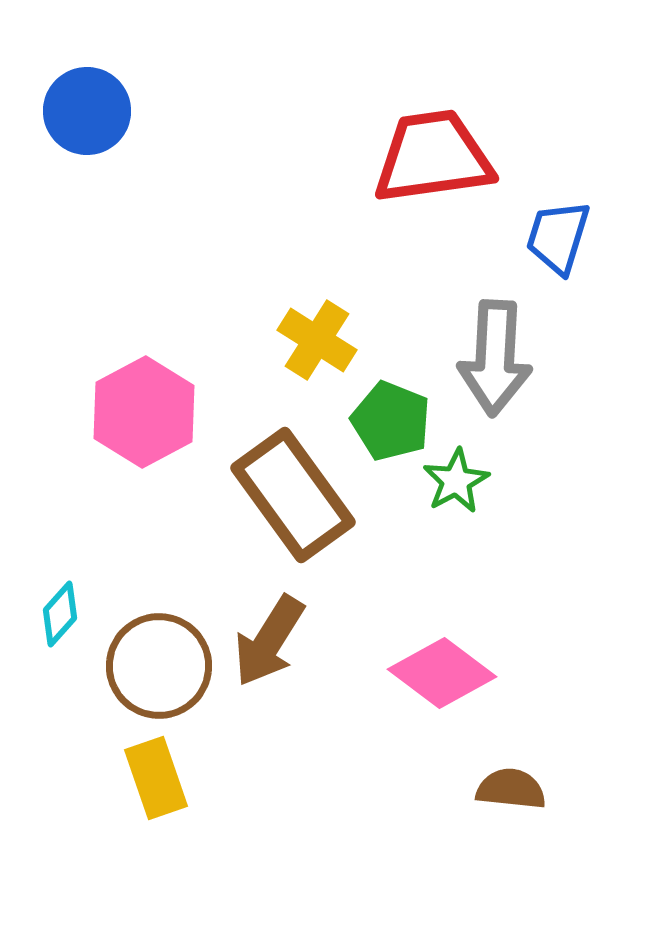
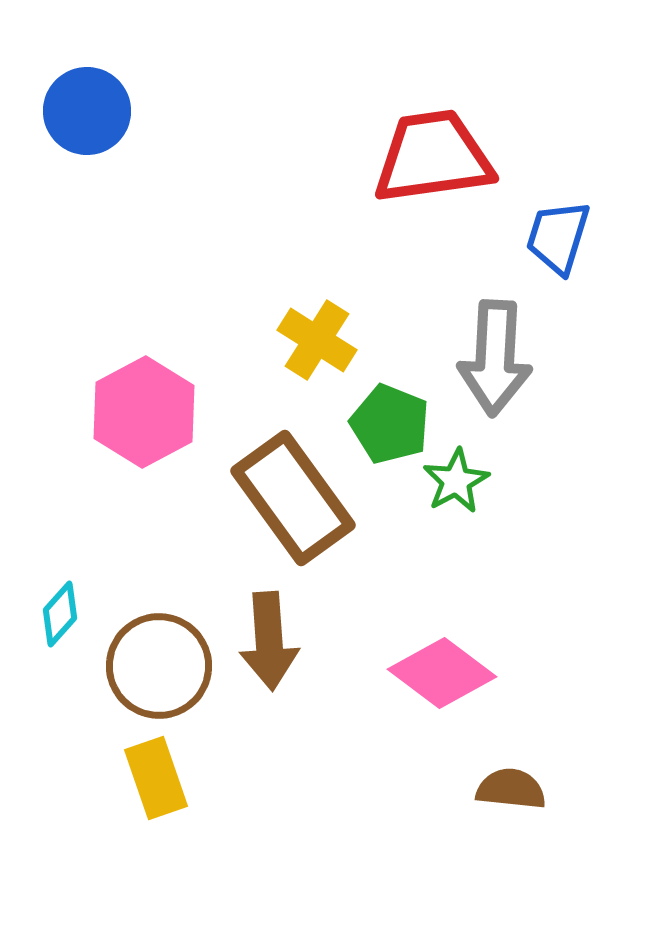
green pentagon: moved 1 px left, 3 px down
brown rectangle: moved 3 px down
brown arrow: rotated 36 degrees counterclockwise
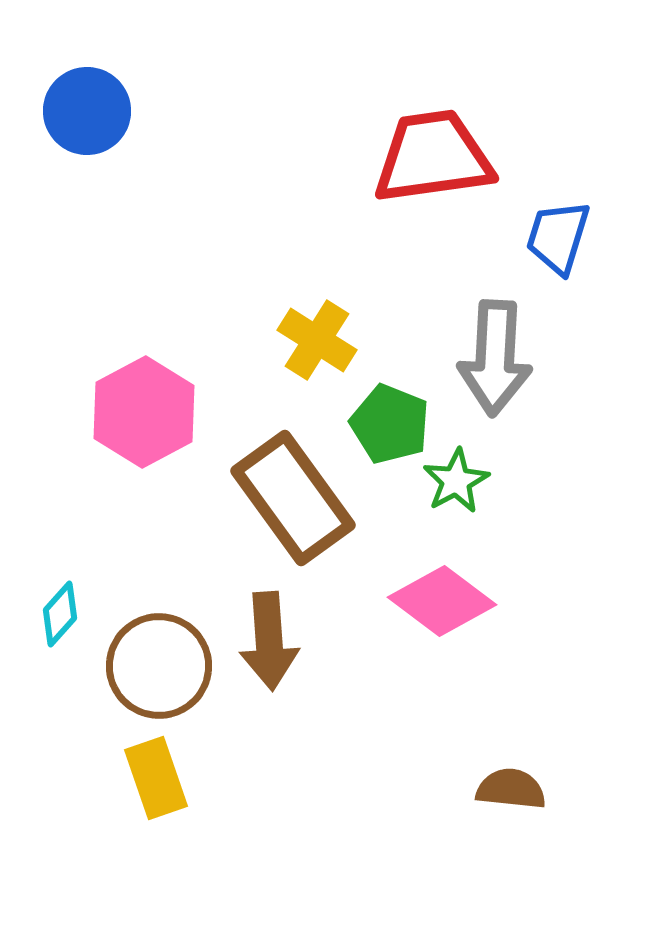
pink diamond: moved 72 px up
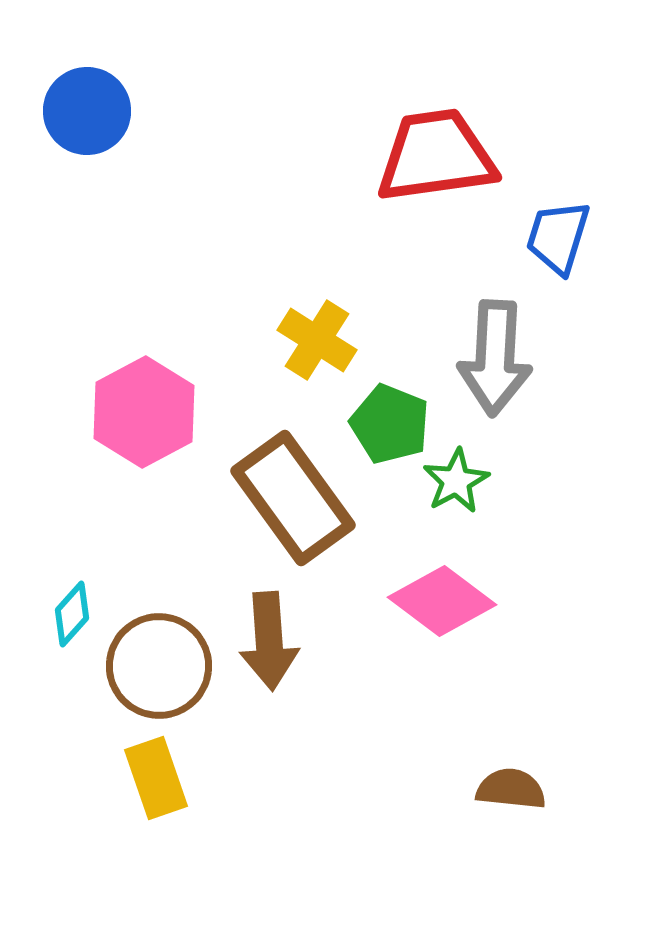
red trapezoid: moved 3 px right, 1 px up
cyan diamond: moved 12 px right
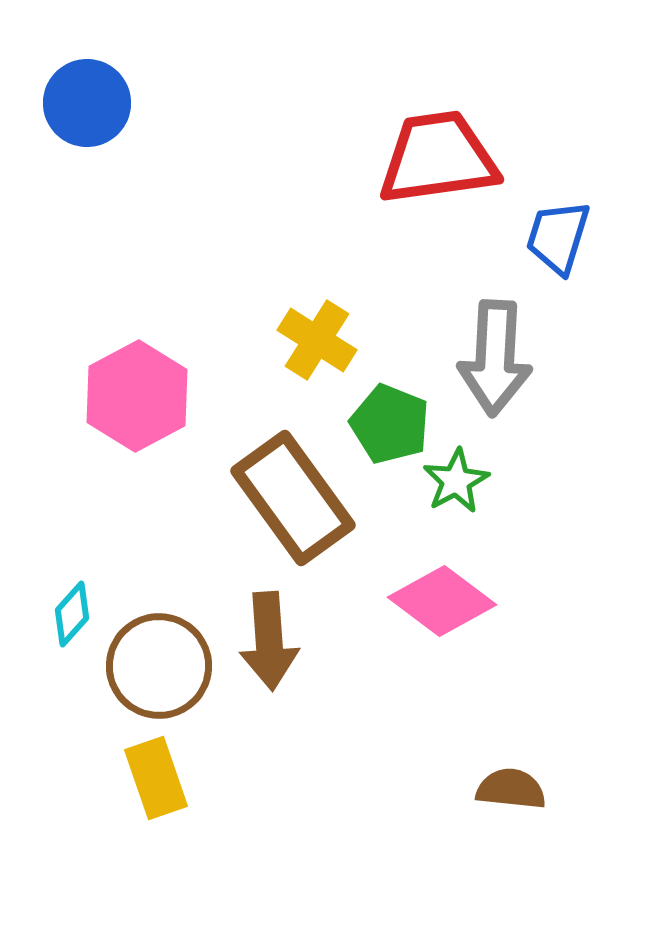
blue circle: moved 8 px up
red trapezoid: moved 2 px right, 2 px down
pink hexagon: moved 7 px left, 16 px up
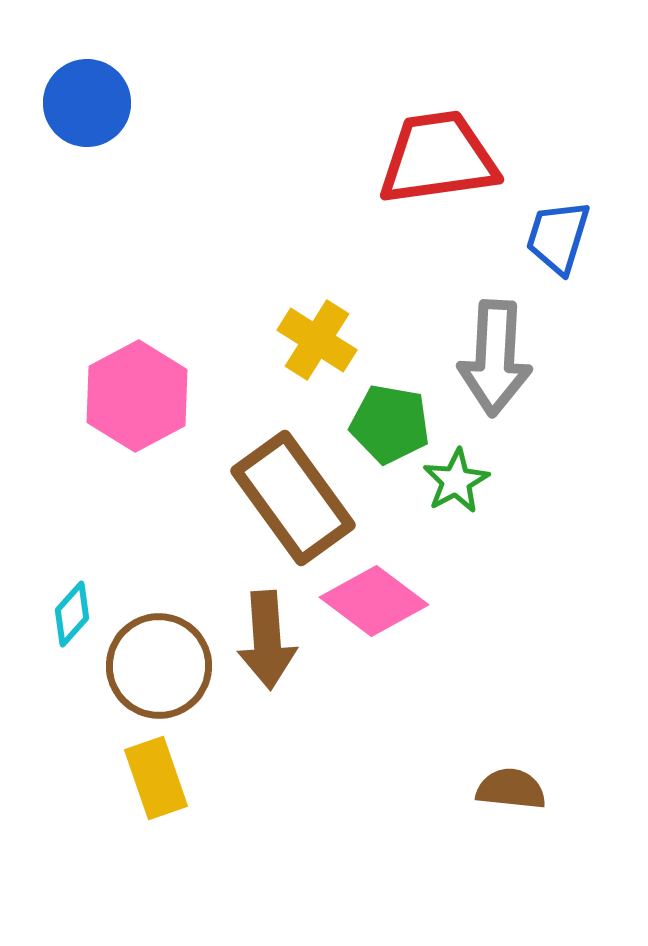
green pentagon: rotated 12 degrees counterclockwise
pink diamond: moved 68 px left
brown arrow: moved 2 px left, 1 px up
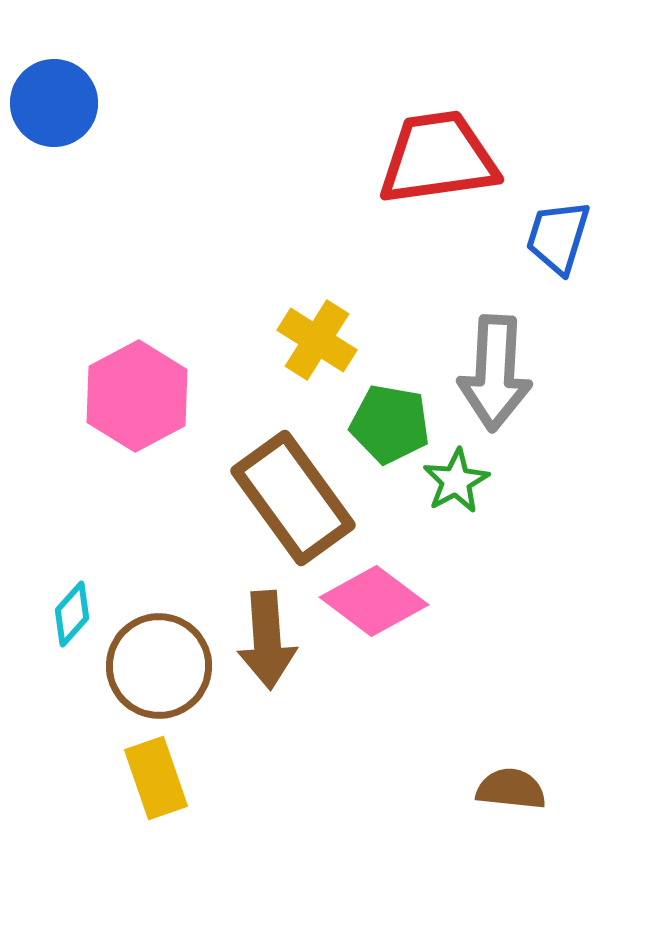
blue circle: moved 33 px left
gray arrow: moved 15 px down
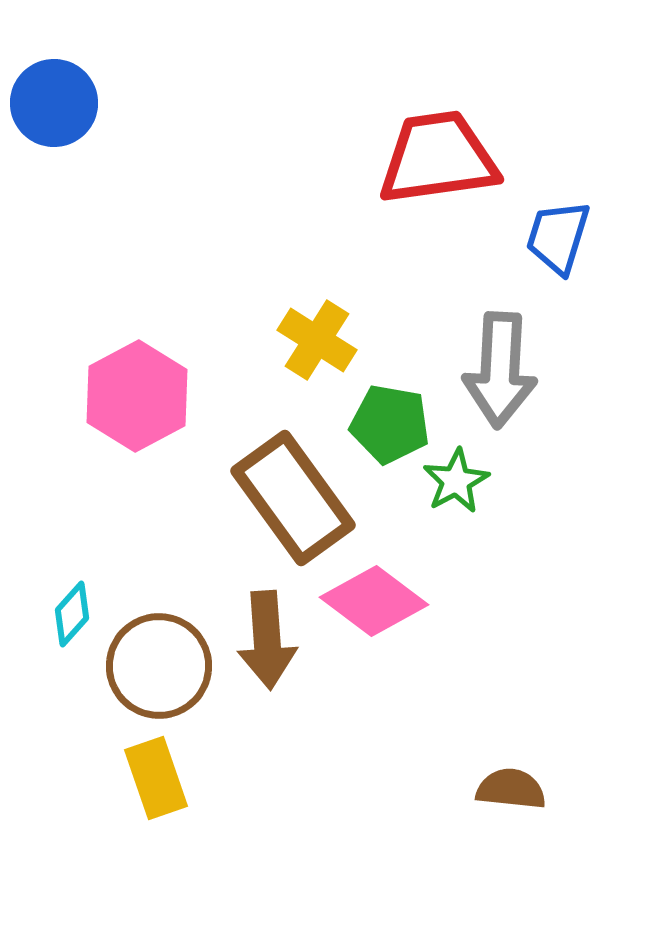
gray arrow: moved 5 px right, 3 px up
